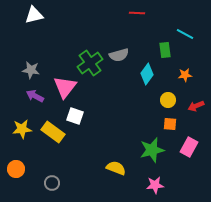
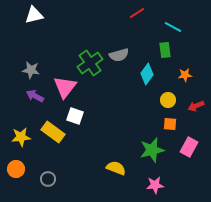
red line: rotated 35 degrees counterclockwise
cyan line: moved 12 px left, 7 px up
yellow star: moved 1 px left, 8 px down
gray circle: moved 4 px left, 4 px up
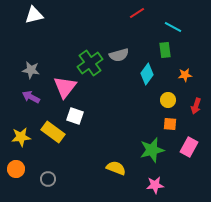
purple arrow: moved 4 px left, 1 px down
red arrow: rotated 49 degrees counterclockwise
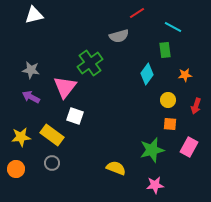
gray semicircle: moved 19 px up
yellow rectangle: moved 1 px left, 3 px down
gray circle: moved 4 px right, 16 px up
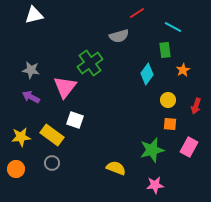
orange star: moved 2 px left, 5 px up; rotated 24 degrees counterclockwise
white square: moved 4 px down
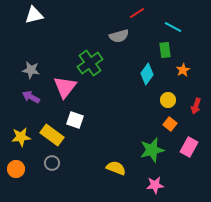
orange square: rotated 32 degrees clockwise
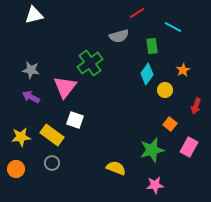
green rectangle: moved 13 px left, 4 px up
yellow circle: moved 3 px left, 10 px up
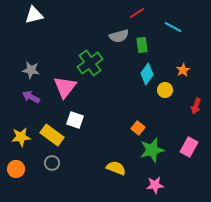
green rectangle: moved 10 px left, 1 px up
orange square: moved 32 px left, 4 px down
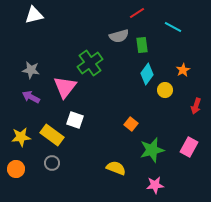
orange square: moved 7 px left, 4 px up
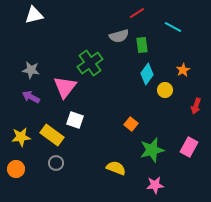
gray circle: moved 4 px right
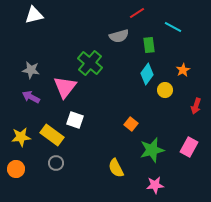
green rectangle: moved 7 px right
green cross: rotated 15 degrees counterclockwise
yellow semicircle: rotated 138 degrees counterclockwise
